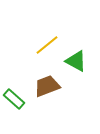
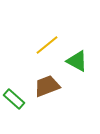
green triangle: moved 1 px right
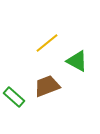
yellow line: moved 2 px up
green rectangle: moved 2 px up
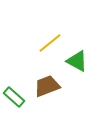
yellow line: moved 3 px right
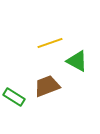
yellow line: rotated 20 degrees clockwise
green rectangle: rotated 10 degrees counterclockwise
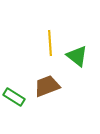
yellow line: rotated 75 degrees counterclockwise
green triangle: moved 5 px up; rotated 10 degrees clockwise
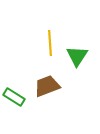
green triangle: rotated 25 degrees clockwise
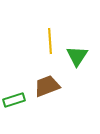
yellow line: moved 2 px up
green rectangle: moved 3 px down; rotated 50 degrees counterclockwise
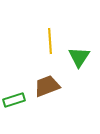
green triangle: moved 2 px right, 1 px down
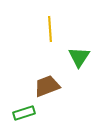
yellow line: moved 12 px up
green rectangle: moved 10 px right, 13 px down
